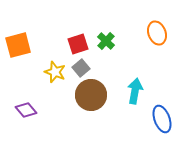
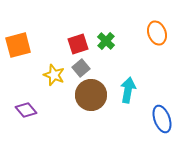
yellow star: moved 1 px left, 3 px down
cyan arrow: moved 7 px left, 1 px up
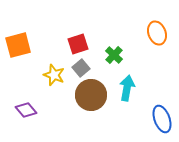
green cross: moved 8 px right, 14 px down
cyan arrow: moved 1 px left, 2 px up
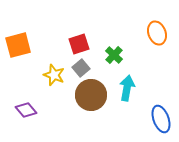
red square: moved 1 px right
blue ellipse: moved 1 px left
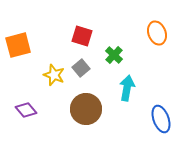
red square: moved 3 px right, 8 px up; rotated 35 degrees clockwise
brown circle: moved 5 px left, 14 px down
